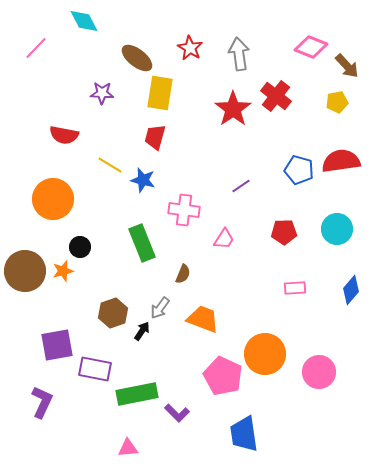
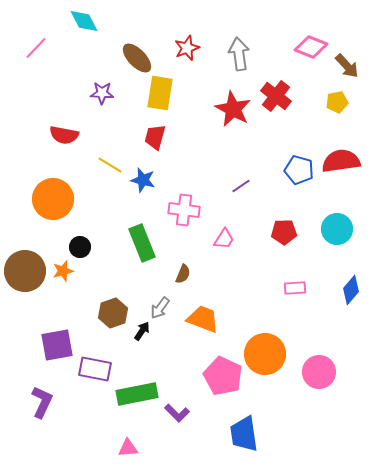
red star at (190, 48): moved 3 px left; rotated 20 degrees clockwise
brown ellipse at (137, 58): rotated 8 degrees clockwise
red star at (233, 109): rotated 9 degrees counterclockwise
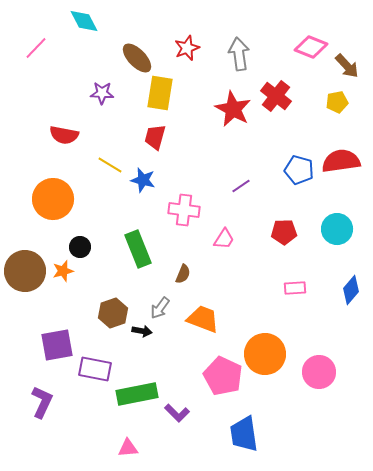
green rectangle at (142, 243): moved 4 px left, 6 px down
black arrow at (142, 331): rotated 66 degrees clockwise
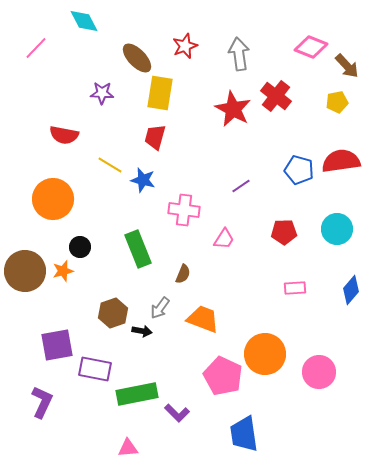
red star at (187, 48): moved 2 px left, 2 px up
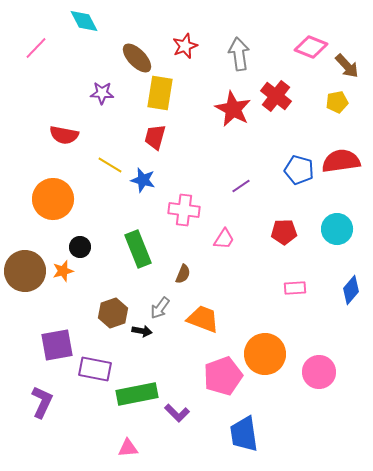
pink pentagon at (223, 376): rotated 27 degrees clockwise
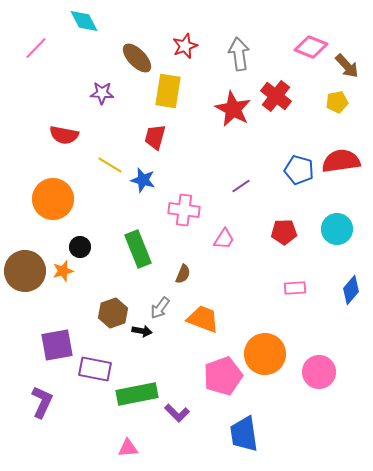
yellow rectangle at (160, 93): moved 8 px right, 2 px up
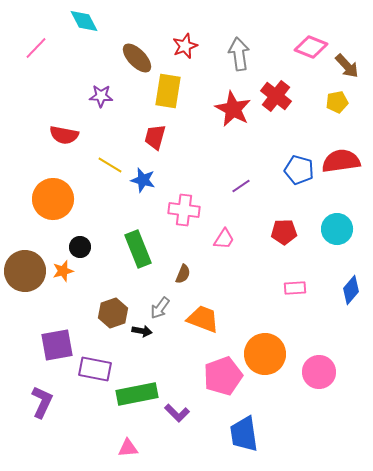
purple star at (102, 93): moved 1 px left, 3 px down
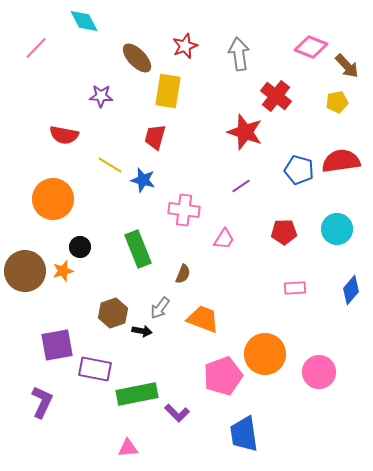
red star at (233, 109): moved 12 px right, 23 px down; rotated 9 degrees counterclockwise
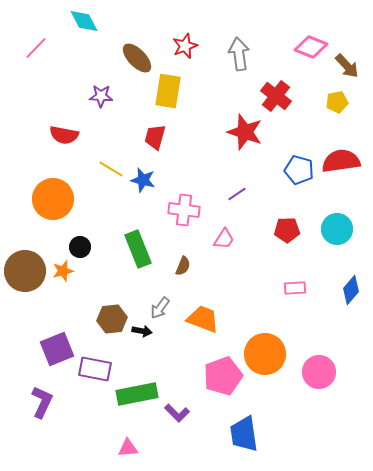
yellow line at (110, 165): moved 1 px right, 4 px down
purple line at (241, 186): moved 4 px left, 8 px down
red pentagon at (284, 232): moved 3 px right, 2 px up
brown semicircle at (183, 274): moved 8 px up
brown hexagon at (113, 313): moved 1 px left, 6 px down; rotated 12 degrees clockwise
purple square at (57, 345): moved 4 px down; rotated 12 degrees counterclockwise
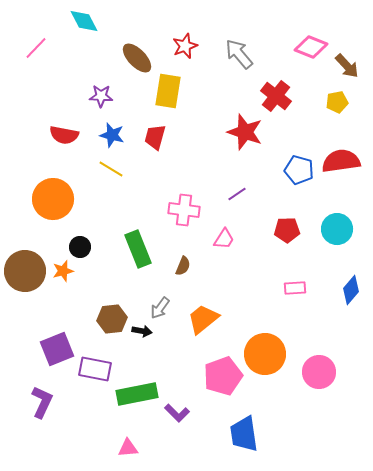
gray arrow at (239, 54): rotated 32 degrees counterclockwise
blue star at (143, 180): moved 31 px left, 45 px up
orange trapezoid at (203, 319): rotated 60 degrees counterclockwise
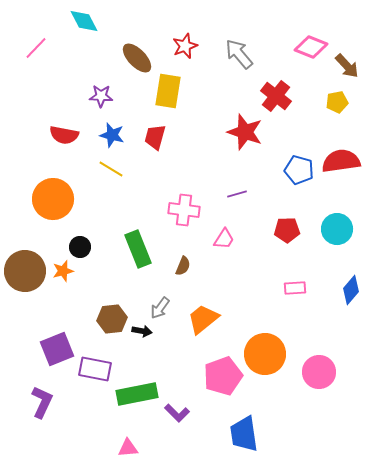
purple line at (237, 194): rotated 18 degrees clockwise
